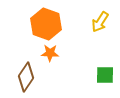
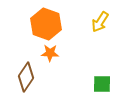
green square: moved 3 px left, 9 px down
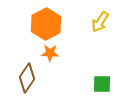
orange hexagon: rotated 12 degrees clockwise
brown diamond: moved 1 px right, 1 px down
